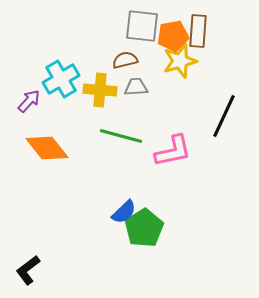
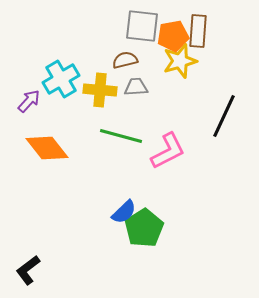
pink L-shape: moved 5 px left; rotated 15 degrees counterclockwise
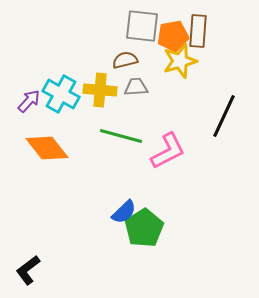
cyan cross: moved 15 px down; rotated 30 degrees counterclockwise
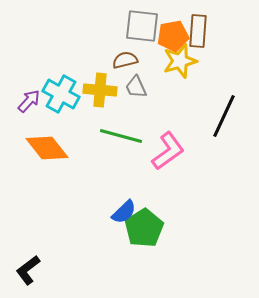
gray trapezoid: rotated 110 degrees counterclockwise
pink L-shape: rotated 9 degrees counterclockwise
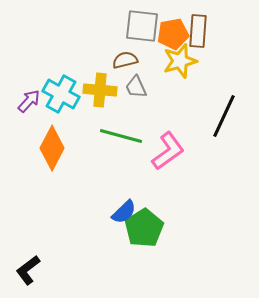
orange pentagon: moved 2 px up
orange diamond: moved 5 px right; rotated 66 degrees clockwise
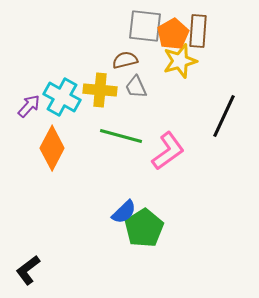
gray square: moved 3 px right
orange pentagon: rotated 20 degrees counterclockwise
cyan cross: moved 1 px right, 3 px down
purple arrow: moved 5 px down
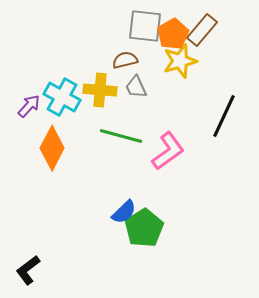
brown rectangle: moved 4 px right, 1 px up; rotated 36 degrees clockwise
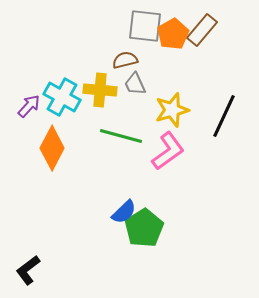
yellow star: moved 8 px left, 49 px down
gray trapezoid: moved 1 px left, 3 px up
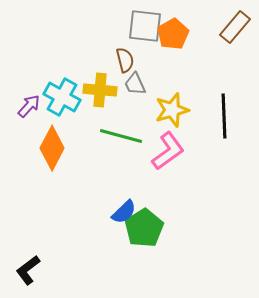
brown rectangle: moved 33 px right, 3 px up
brown semicircle: rotated 90 degrees clockwise
black line: rotated 27 degrees counterclockwise
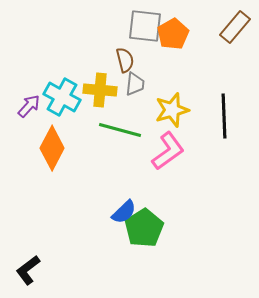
gray trapezoid: rotated 150 degrees counterclockwise
green line: moved 1 px left, 6 px up
